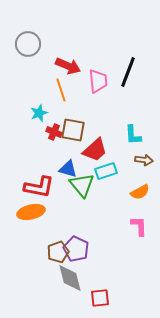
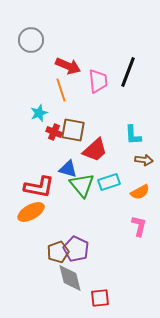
gray circle: moved 3 px right, 4 px up
cyan rectangle: moved 3 px right, 11 px down
orange ellipse: rotated 16 degrees counterclockwise
pink L-shape: rotated 15 degrees clockwise
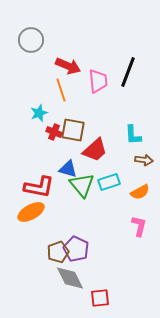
gray diamond: rotated 12 degrees counterclockwise
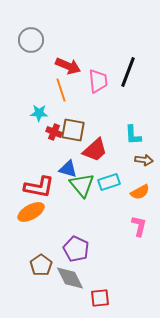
cyan star: rotated 24 degrees clockwise
brown pentagon: moved 17 px left, 13 px down; rotated 15 degrees counterclockwise
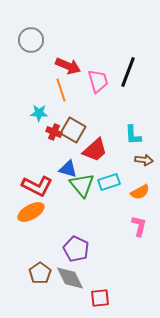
pink trapezoid: rotated 10 degrees counterclockwise
brown square: rotated 20 degrees clockwise
red L-shape: moved 2 px left, 1 px up; rotated 16 degrees clockwise
brown pentagon: moved 1 px left, 8 px down
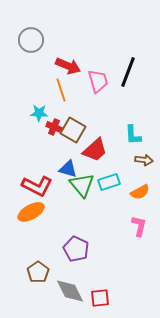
red cross: moved 5 px up
brown pentagon: moved 2 px left, 1 px up
gray diamond: moved 13 px down
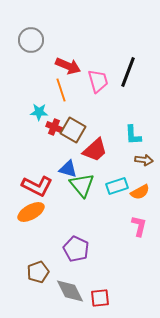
cyan star: moved 1 px up
cyan rectangle: moved 8 px right, 4 px down
brown pentagon: rotated 15 degrees clockwise
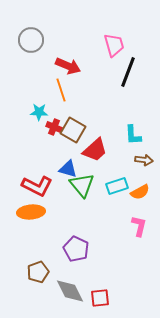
pink trapezoid: moved 16 px right, 36 px up
orange ellipse: rotated 24 degrees clockwise
